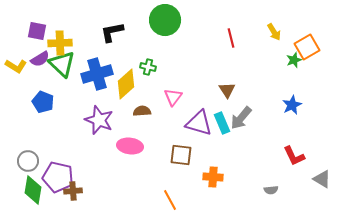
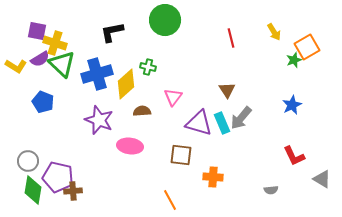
yellow cross: moved 5 px left; rotated 20 degrees clockwise
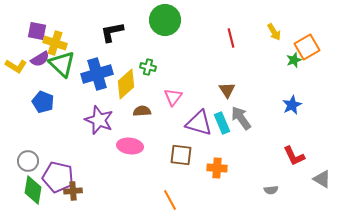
gray arrow: rotated 105 degrees clockwise
orange cross: moved 4 px right, 9 px up
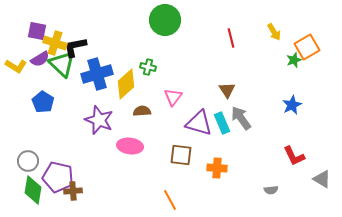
black L-shape: moved 37 px left, 15 px down
blue pentagon: rotated 10 degrees clockwise
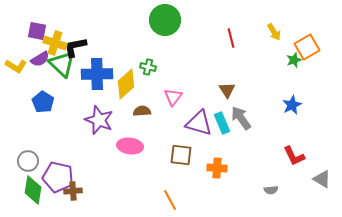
blue cross: rotated 16 degrees clockwise
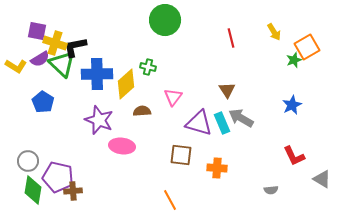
gray arrow: rotated 25 degrees counterclockwise
pink ellipse: moved 8 px left
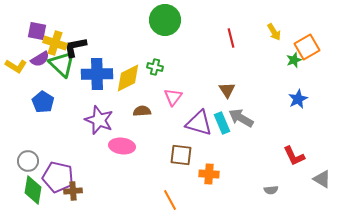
green cross: moved 7 px right
yellow diamond: moved 2 px right, 6 px up; rotated 16 degrees clockwise
blue star: moved 6 px right, 6 px up
orange cross: moved 8 px left, 6 px down
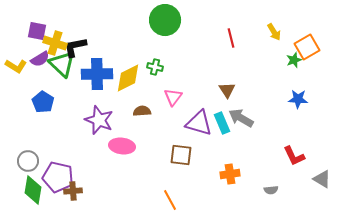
blue star: rotated 30 degrees clockwise
orange cross: moved 21 px right; rotated 12 degrees counterclockwise
